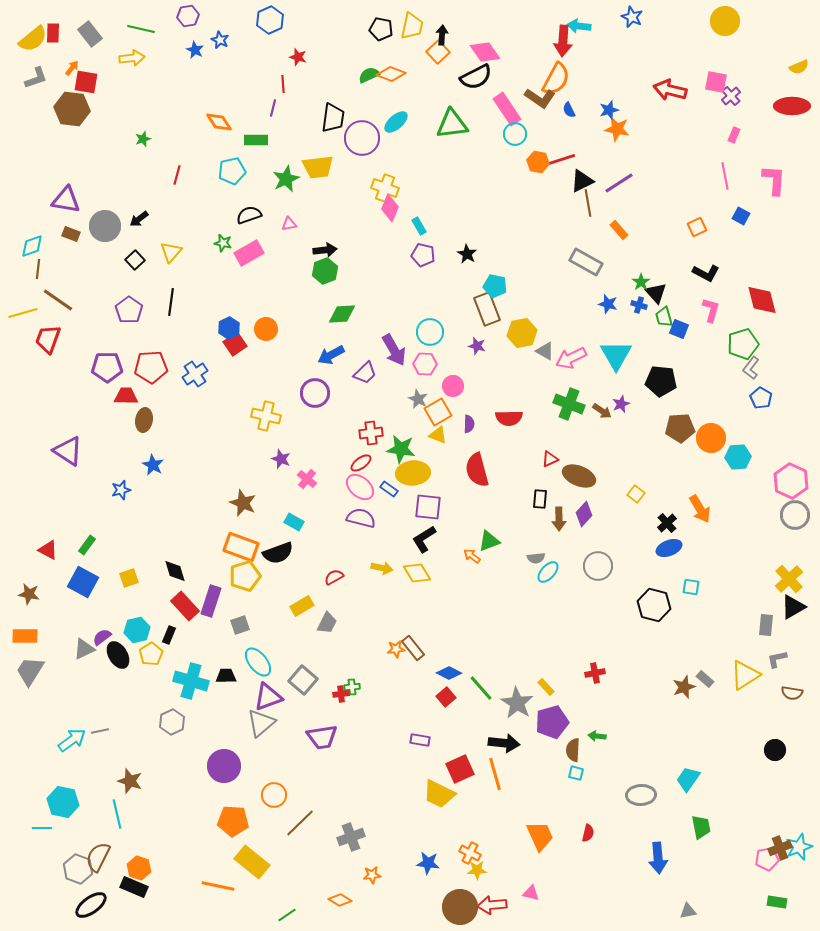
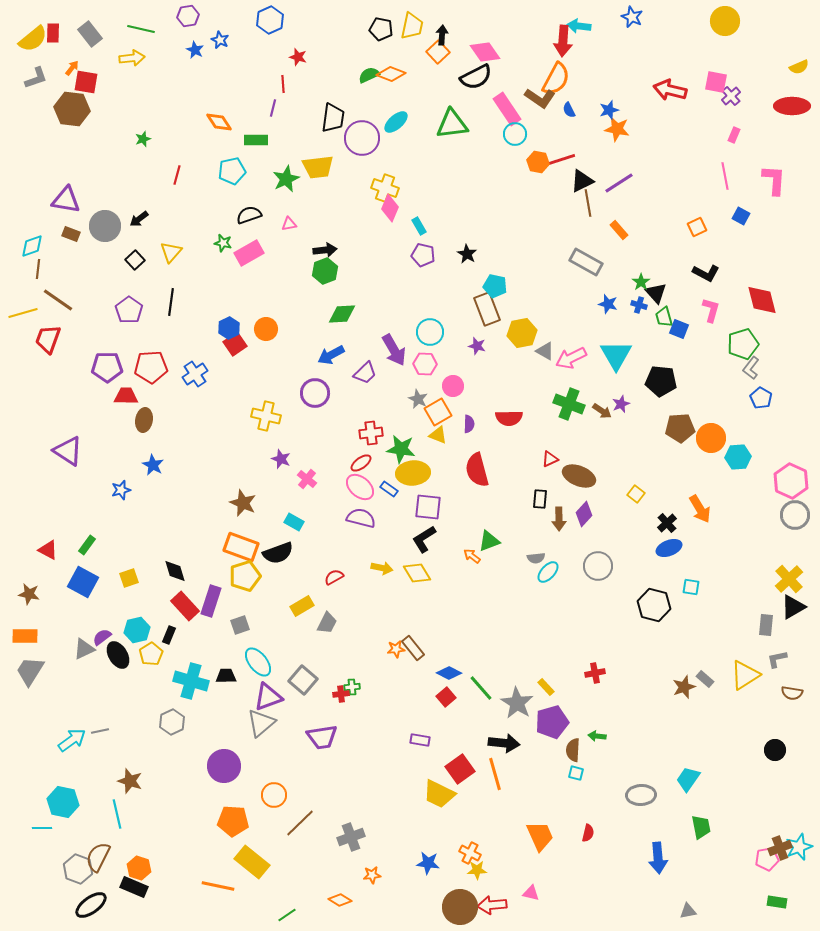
red square at (460, 769): rotated 12 degrees counterclockwise
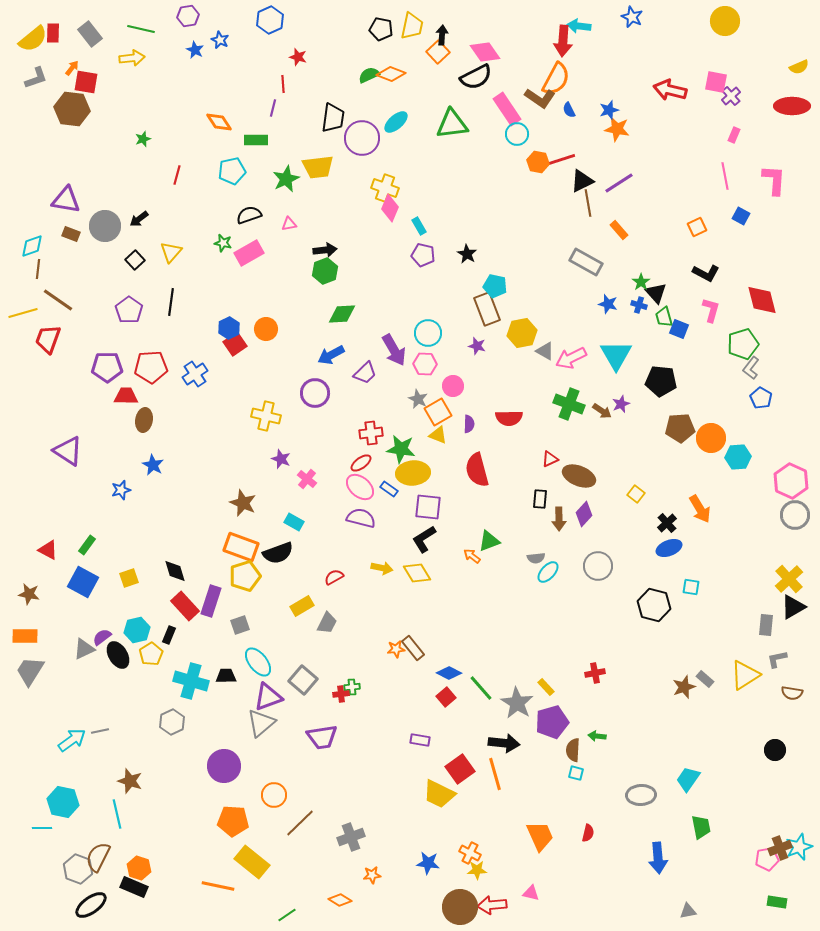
cyan circle at (515, 134): moved 2 px right
cyan circle at (430, 332): moved 2 px left, 1 px down
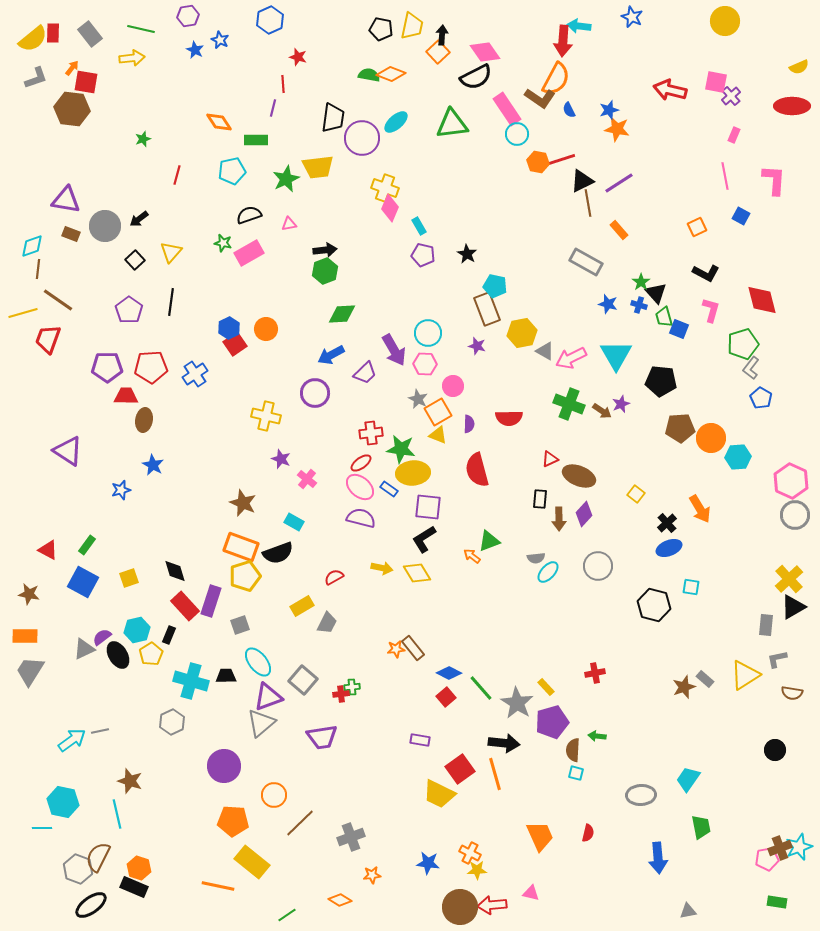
green semicircle at (369, 75): rotated 35 degrees clockwise
